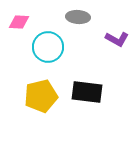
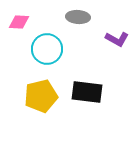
cyan circle: moved 1 px left, 2 px down
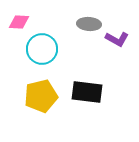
gray ellipse: moved 11 px right, 7 px down
cyan circle: moved 5 px left
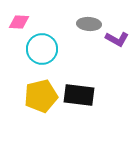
black rectangle: moved 8 px left, 3 px down
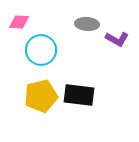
gray ellipse: moved 2 px left
cyan circle: moved 1 px left, 1 px down
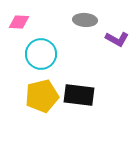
gray ellipse: moved 2 px left, 4 px up
cyan circle: moved 4 px down
yellow pentagon: moved 1 px right
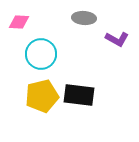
gray ellipse: moved 1 px left, 2 px up
